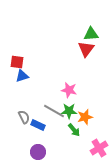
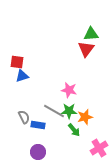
blue rectangle: rotated 16 degrees counterclockwise
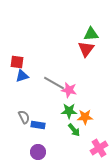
gray line: moved 28 px up
orange star: rotated 14 degrees clockwise
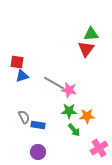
orange star: moved 2 px right, 1 px up
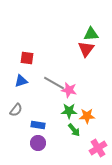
red square: moved 10 px right, 4 px up
blue triangle: moved 1 px left, 5 px down
gray semicircle: moved 8 px left, 7 px up; rotated 64 degrees clockwise
pink cross: moved 1 px left
purple circle: moved 9 px up
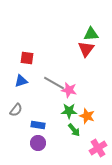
orange star: rotated 21 degrees clockwise
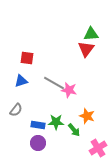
green star: moved 13 px left, 11 px down
